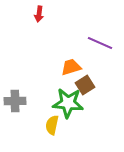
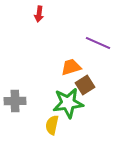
purple line: moved 2 px left
green star: rotated 12 degrees counterclockwise
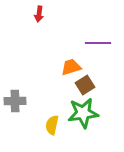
purple line: rotated 25 degrees counterclockwise
green star: moved 15 px right, 10 px down
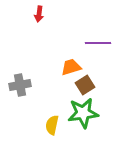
gray cross: moved 5 px right, 16 px up; rotated 10 degrees counterclockwise
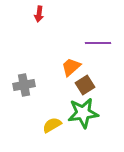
orange trapezoid: rotated 25 degrees counterclockwise
gray cross: moved 4 px right
yellow semicircle: rotated 48 degrees clockwise
